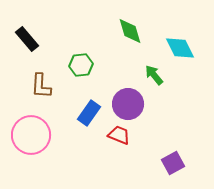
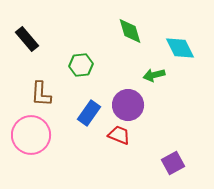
green arrow: rotated 65 degrees counterclockwise
brown L-shape: moved 8 px down
purple circle: moved 1 px down
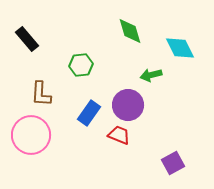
green arrow: moved 3 px left
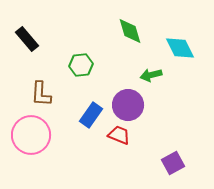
blue rectangle: moved 2 px right, 2 px down
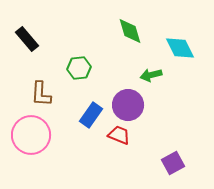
green hexagon: moved 2 px left, 3 px down
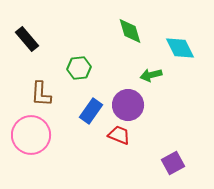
blue rectangle: moved 4 px up
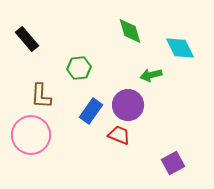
brown L-shape: moved 2 px down
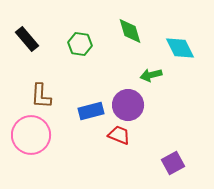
green hexagon: moved 1 px right, 24 px up; rotated 15 degrees clockwise
blue rectangle: rotated 40 degrees clockwise
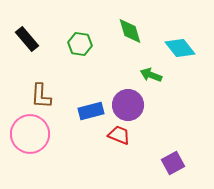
cyan diamond: rotated 12 degrees counterclockwise
green arrow: rotated 35 degrees clockwise
pink circle: moved 1 px left, 1 px up
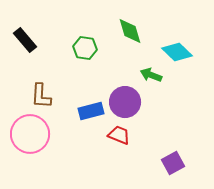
black rectangle: moved 2 px left, 1 px down
green hexagon: moved 5 px right, 4 px down
cyan diamond: moved 3 px left, 4 px down; rotated 8 degrees counterclockwise
purple circle: moved 3 px left, 3 px up
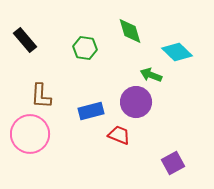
purple circle: moved 11 px right
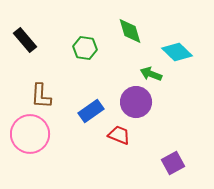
green arrow: moved 1 px up
blue rectangle: rotated 20 degrees counterclockwise
